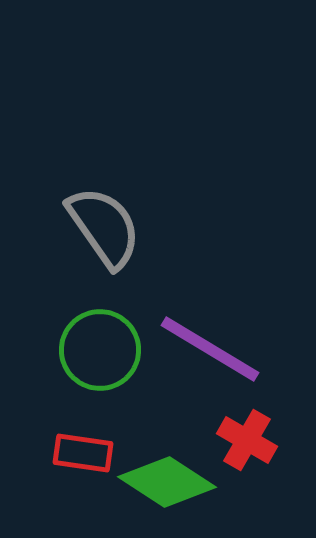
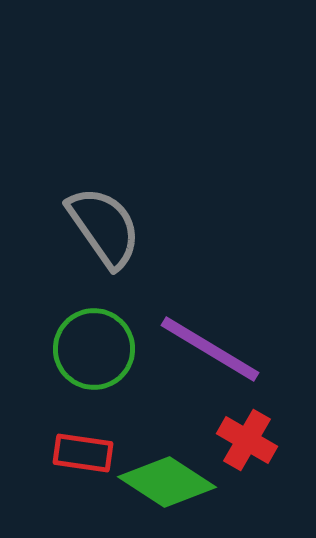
green circle: moved 6 px left, 1 px up
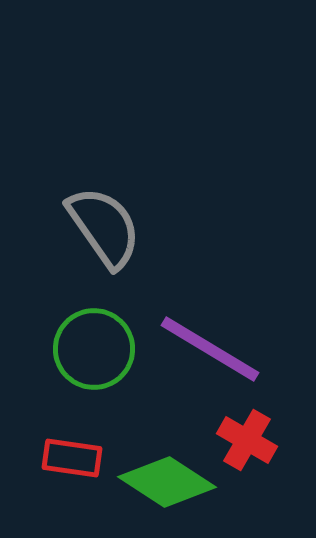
red rectangle: moved 11 px left, 5 px down
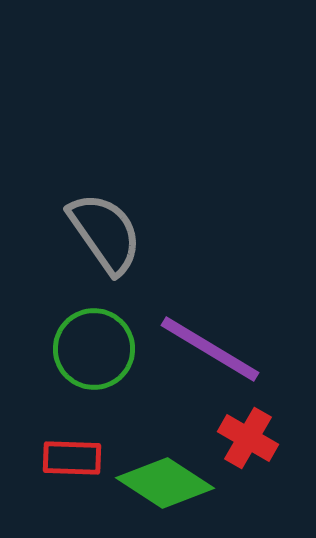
gray semicircle: moved 1 px right, 6 px down
red cross: moved 1 px right, 2 px up
red rectangle: rotated 6 degrees counterclockwise
green diamond: moved 2 px left, 1 px down
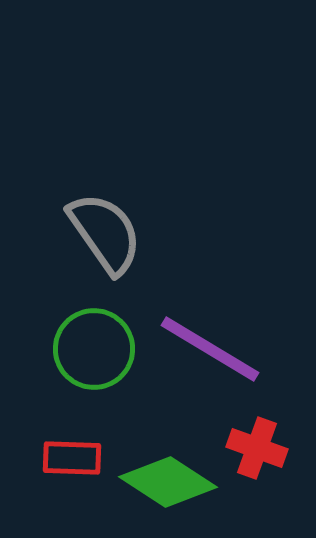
red cross: moved 9 px right, 10 px down; rotated 10 degrees counterclockwise
green diamond: moved 3 px right, 1 px up
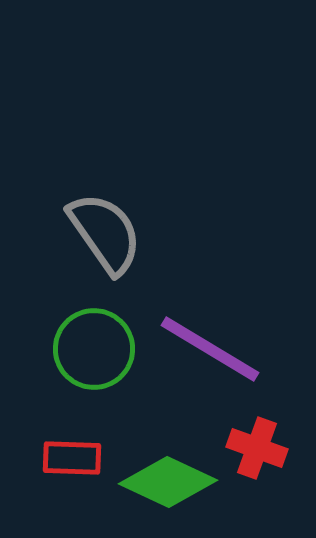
green diamond: rotated 8 degrees counterclockwise
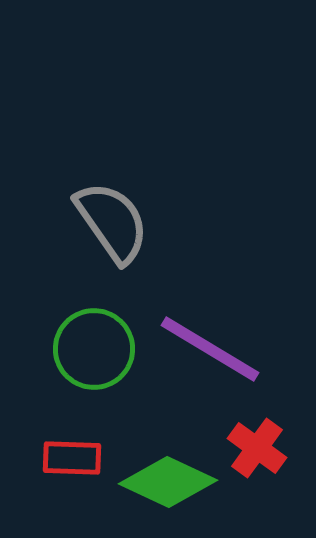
gray semicircle: moved 7 px right, 11 px up
red cross: rotated 16 degrees clockwise
